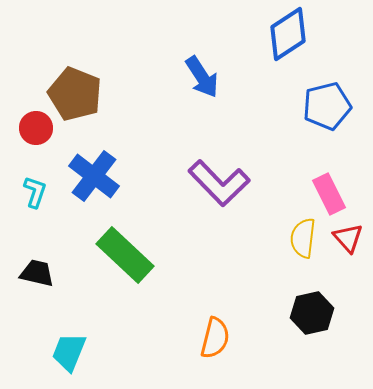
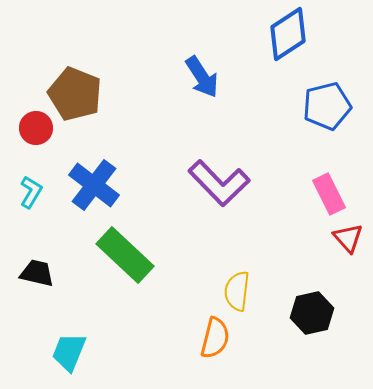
blue cross: moved 9 px down
cyan L-shape: moved 4 px left; rotated 12 degrees clockwise
yellow semicircle: moved 66 px left, 53 px down
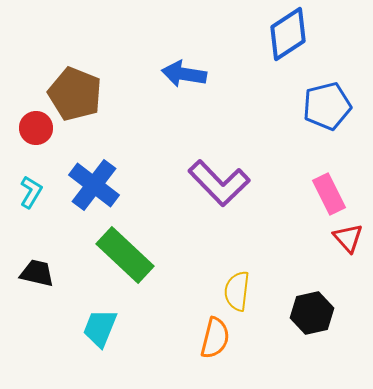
blue arrow: moved 18 px left, 3 px up; rotated 132 degrees clockwise
cyan trapezoid: moved 31 px right, 24 px up
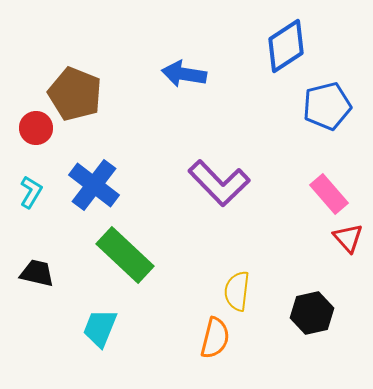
blue diamond: moved 2 px left, 12 px down
pink rectangle: rotated 15 degrees counterclockwise
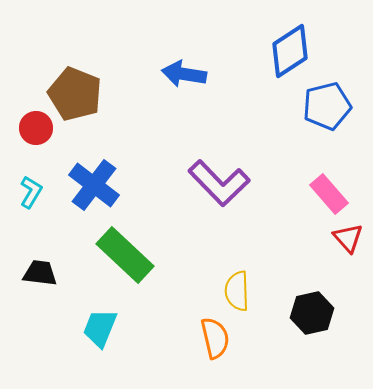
blue diamond: moved 4 px right, 5 px down
black trapezoid: moved 3 px right; rotated 6 degrees counterclockwise
yellow semicircle: rotated 9 degrees counterclockwise
orange semicircle: rotated 27 degrees counterclockwise
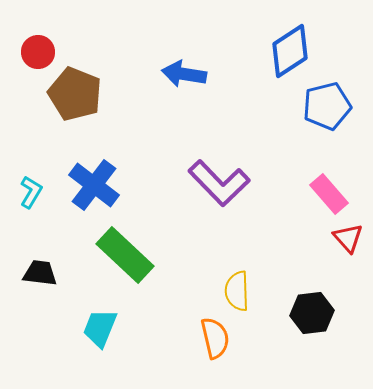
red circle: moved 2 px right, 76 px up
black hexagon: rotated 6 degrees clockwise
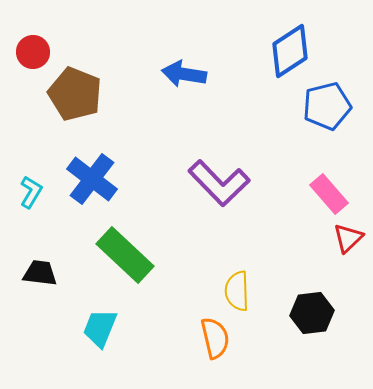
red circle: moved 5 px left
blue cross: moved 2 px left, 6 px up
red triangle: rotated 28 degrees clockwise
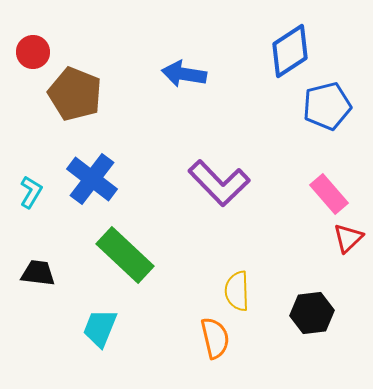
black trapezoid: moved 2 px left
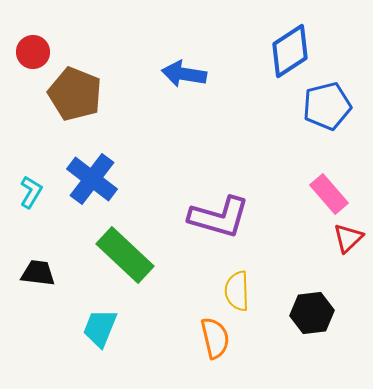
purple L-shape: moved 34 px down; rotated 30 degrees counterclockwise
